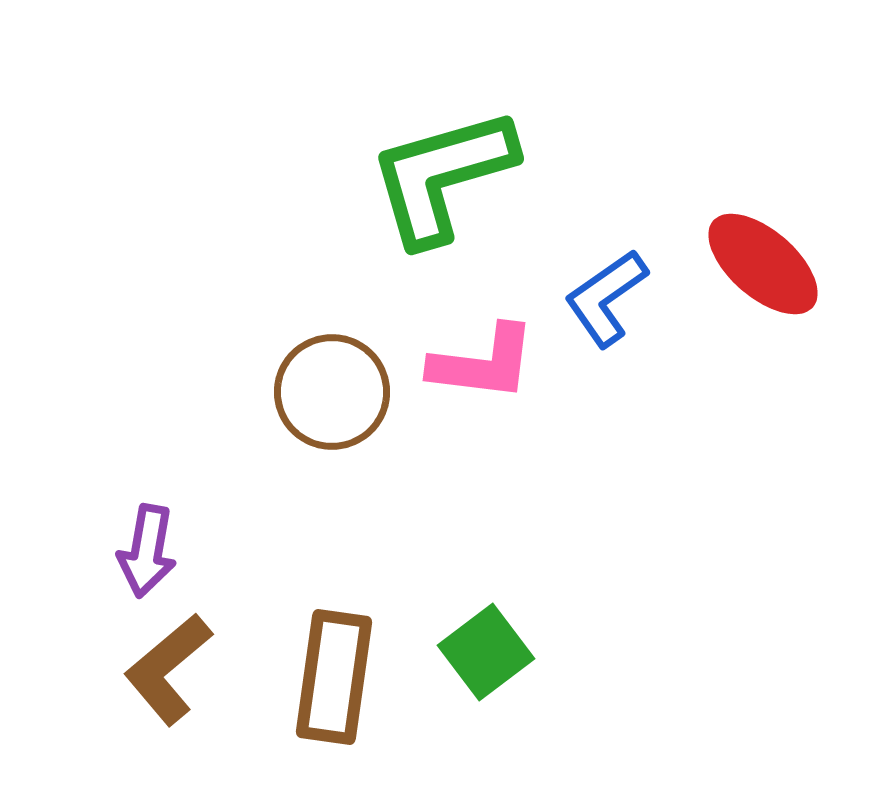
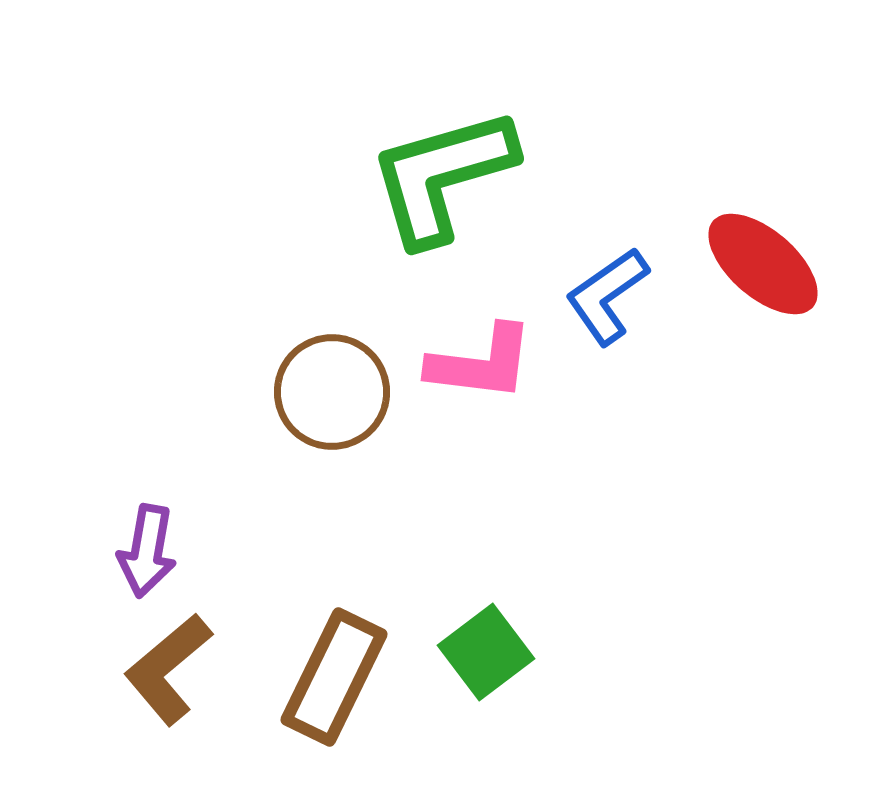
blue L-shape: moved 1 px right, 2 px up
pink L-shape: moved 2 px left
brown rectangle: rotated 18 degrees clockwise
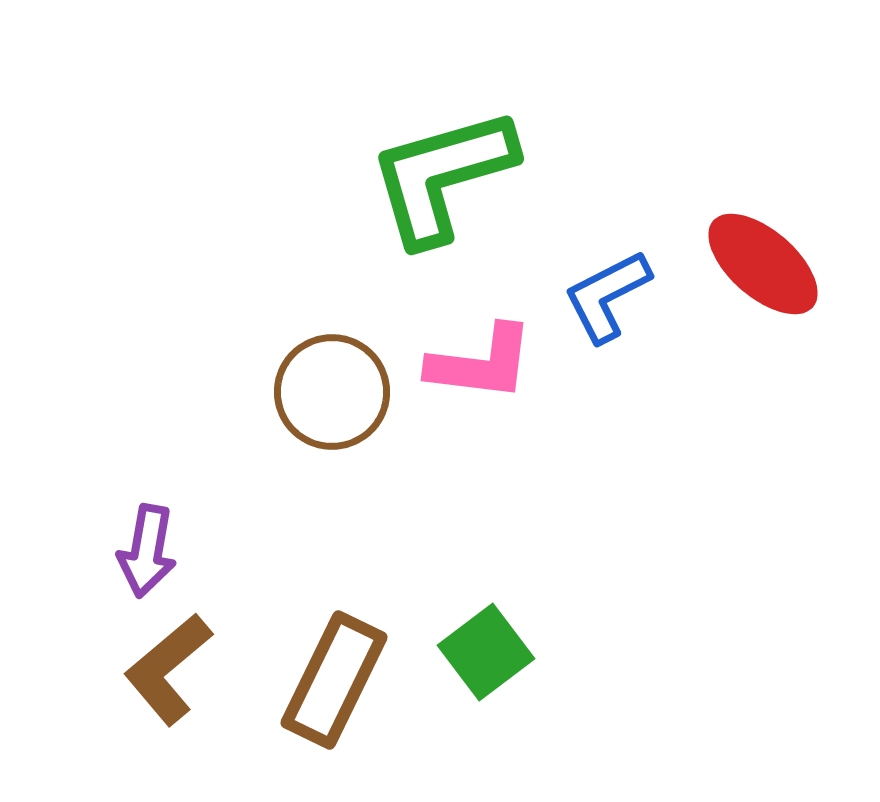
blue L-shape: rotated 8 degrees clockwise
brown rectangle: moved 3 px down
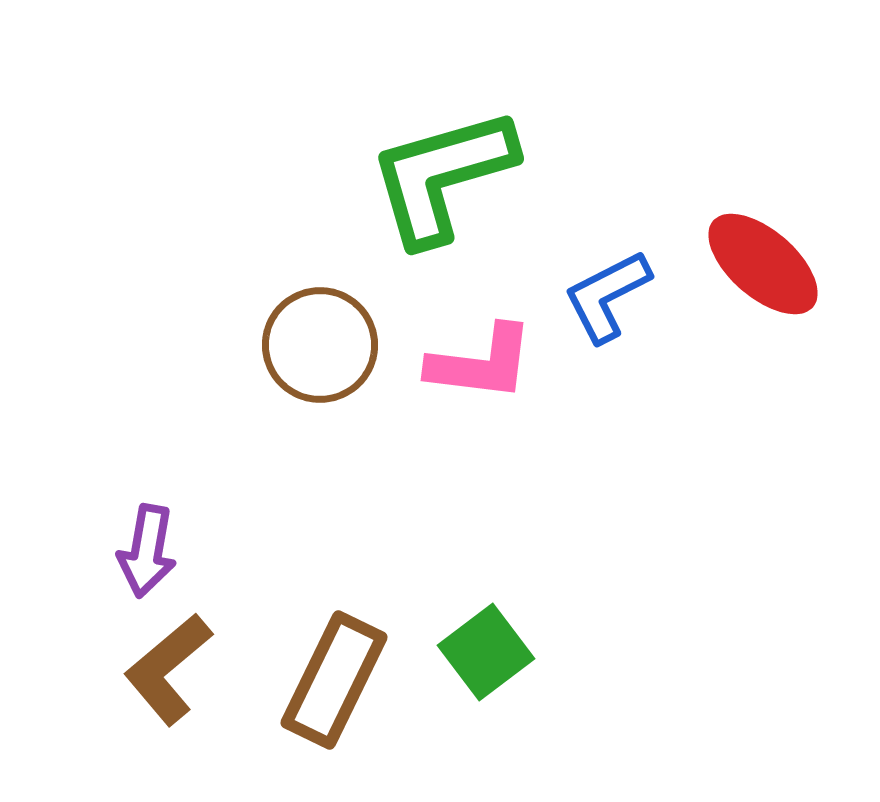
brown circle: moved 12 px left, 47 px up
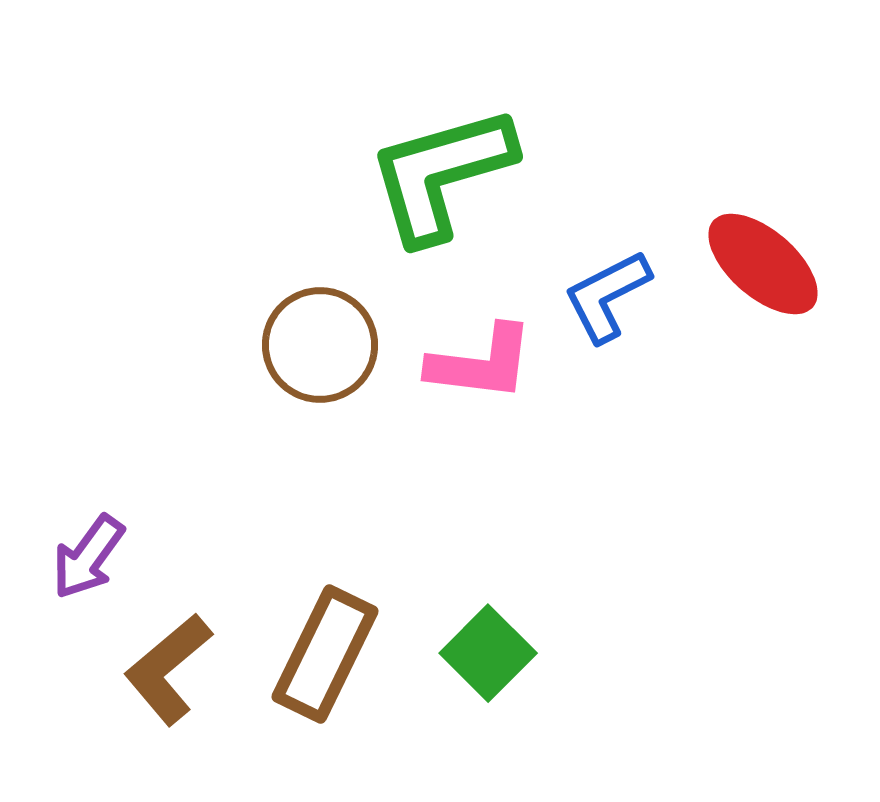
green L-shape: moved 1 px left, 2 px up
purple arrow: moved 59 px left, 6 px down; rotated 26 degrees clockwise
green square: moved 2 px right, 1 px down; rotated 8 degrees counterclockwise
brown rectangle: moved 9 px left, 26 px up
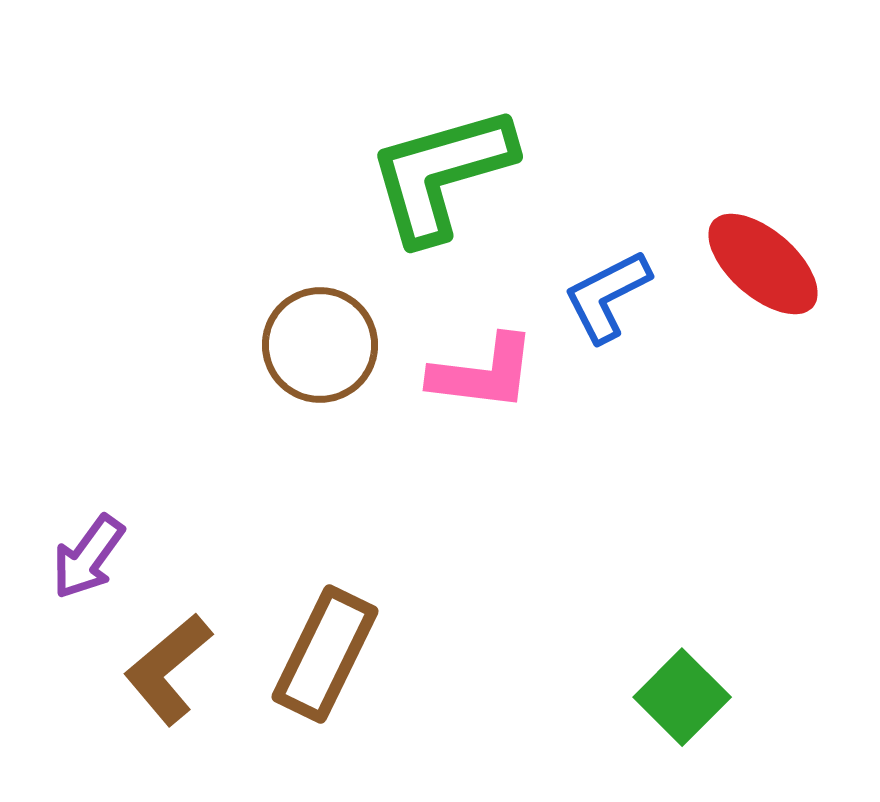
pink L-shape: moved 2 px right, 10 px down
green square: moved 194 px right, 44 px down
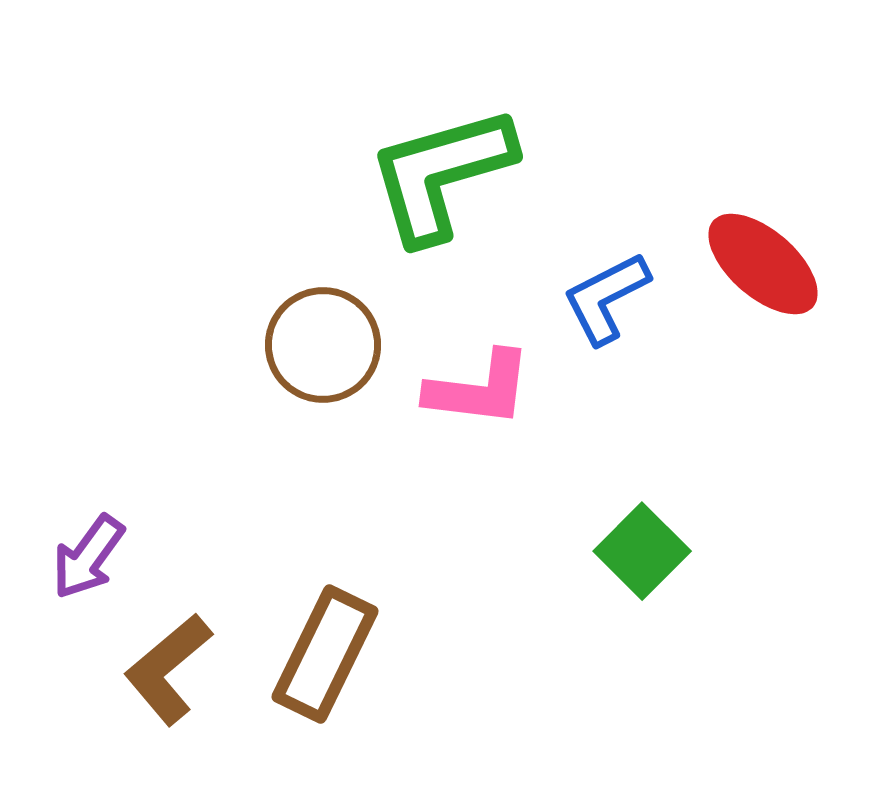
blue L-shape: moved 1 px left, 2 px down
brown circle: moved 3 px right
pink L-shape: moved 4 px left, 16 px down
green square: moved 40 px left, 146 px up
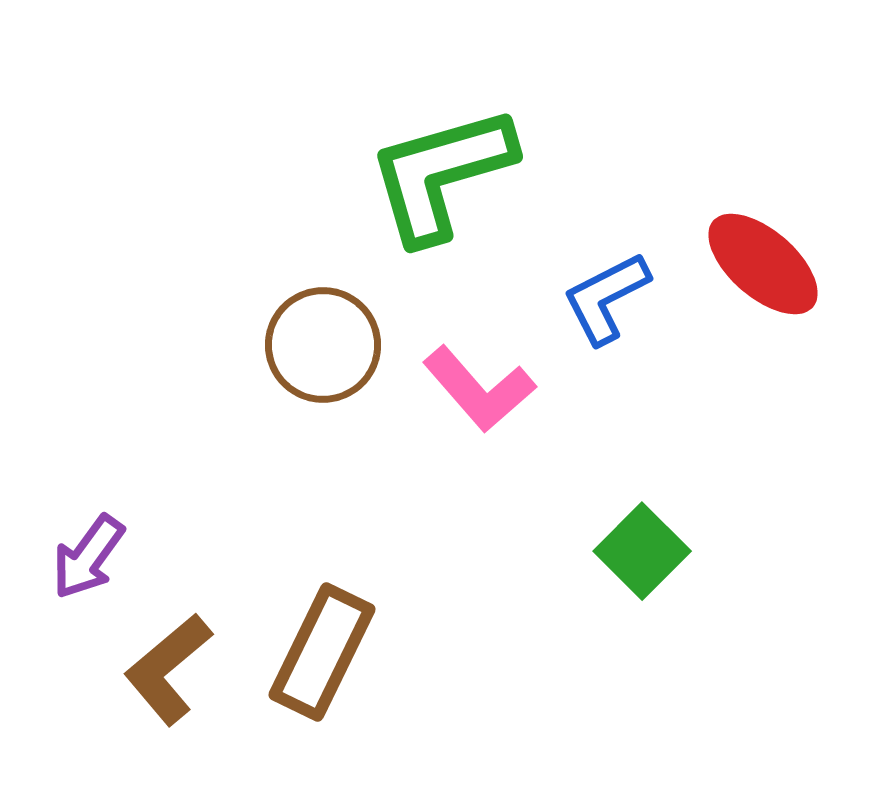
pink L-shape: rotated 42 degrees clockwise
brown rectangle: moved 3 px left, 2 px up
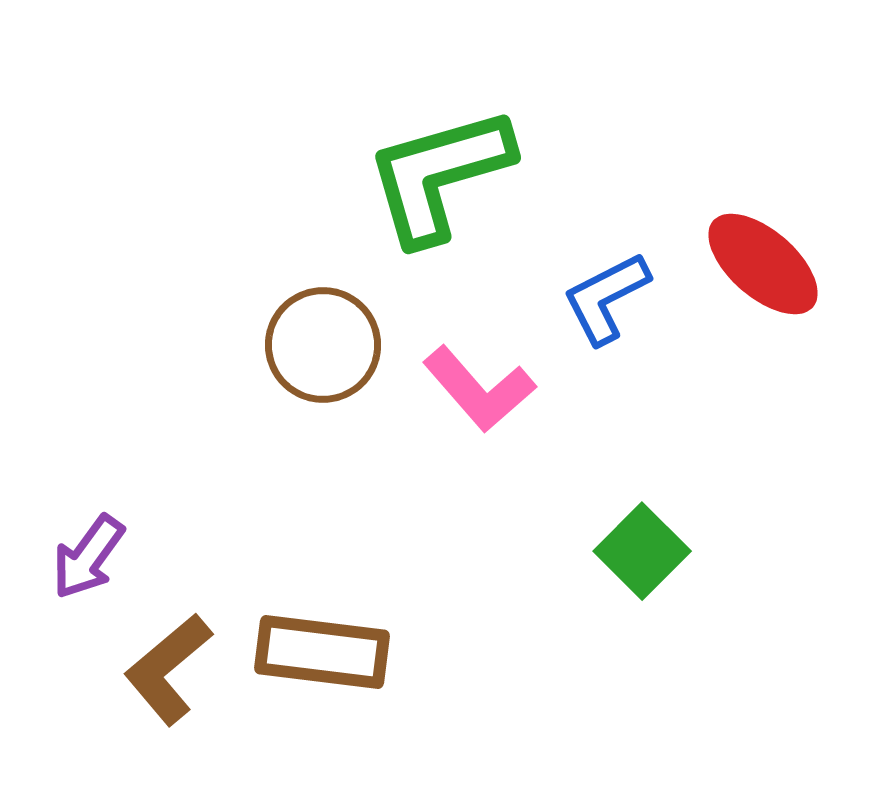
green L-shape: moved 2 px left, 1 px down
brown rectangle: rotated 71 degrees clockwise
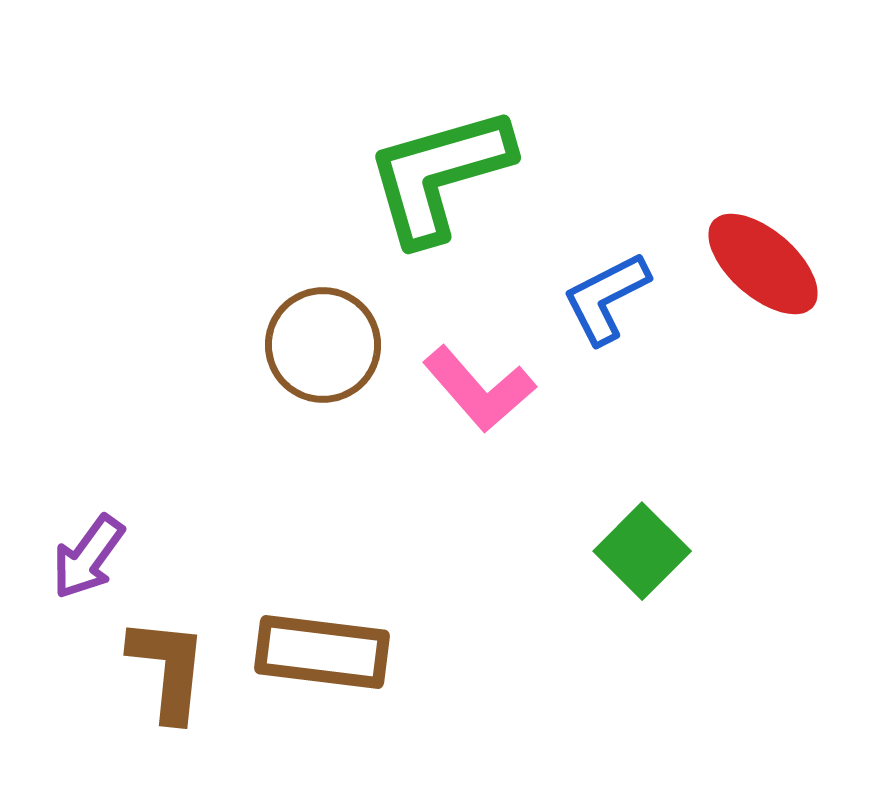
brown L-shape: rotated 136 degrees clockwise
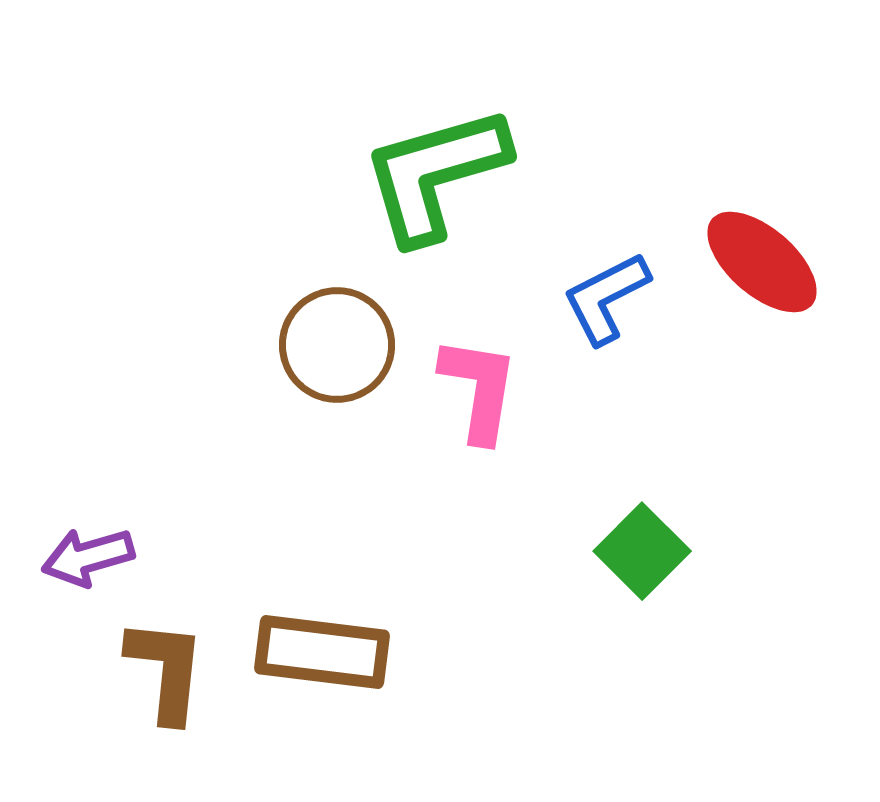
green L-shape: moved 4 px left, 1 px up
red ellipse: moved 1 px left, 2 px up
brown circle: moved 14 px right
pink L-shape: rotated 130 degrees counterclockwise
purple arrow: rotated 38 degrees clockwise
brown L-shape: moved 2 px left, 1 px down
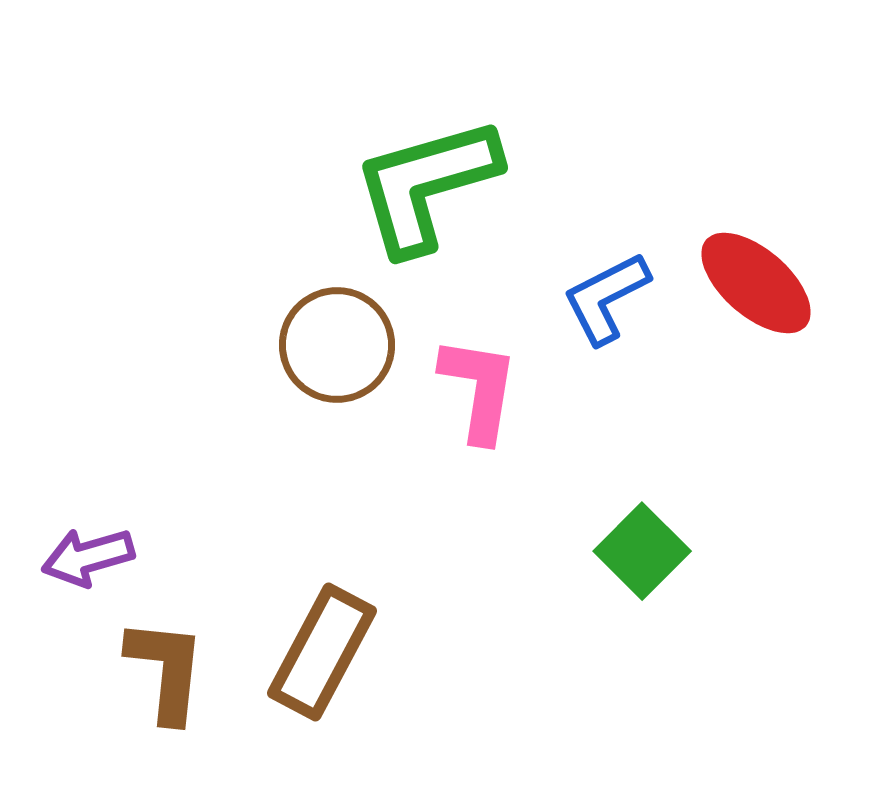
green L-shape: moved 9 px left, 11 px down
red ellipse: moved 6 px left, 21 px down
brown rectangle: rotated 69 degrees counterclockwise
